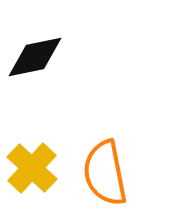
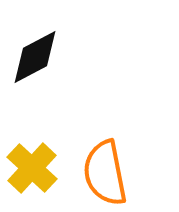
black diamond: rotated 16 degrees counterclockwise
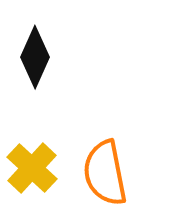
black diamond: rotated 38 degrees counterclockwise
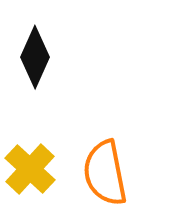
yellow cross: moved 2 px left, 1 px down
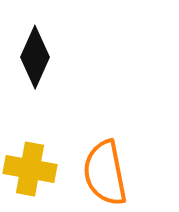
yellow cross: rotated 33 degrees counterclockwise
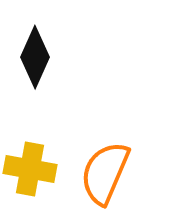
orange semicircle: rotated 34 degrees clockwise
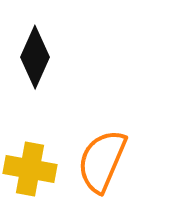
orange semicircle: moved 3 px left, 12 px up
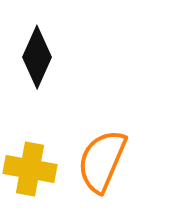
black diamond: moved 2 px right
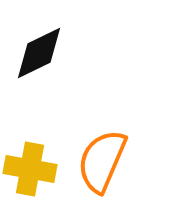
black diamond: moved 2 px right, 4 px up; rotated 40 degrees clockwise
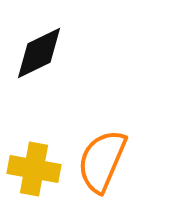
yellow cross: moved 4 px right
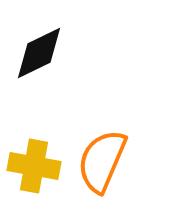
yellow cross: moved 3 px up
